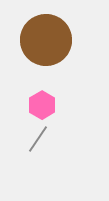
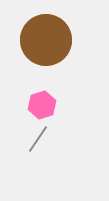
pink hexagon: rotated 12 degrees clockwise
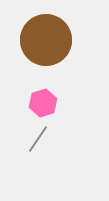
pink hexagon: moved 1 px right, 2 px up
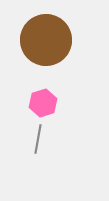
gray line: rotated 24 degrees counterclockwise
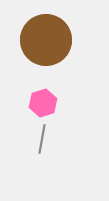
gray line: moved 4 px right
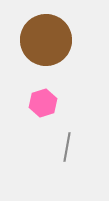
gray line: moved 25 px right, 8 px down
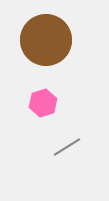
gray line: rotated 48 degrees clockwise
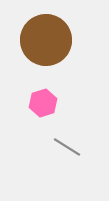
gray line: rotated 64 degrees clockwise
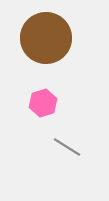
brown circle: moved 2 px up
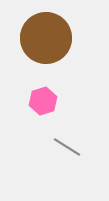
pink hexagon: moved 2 px up
